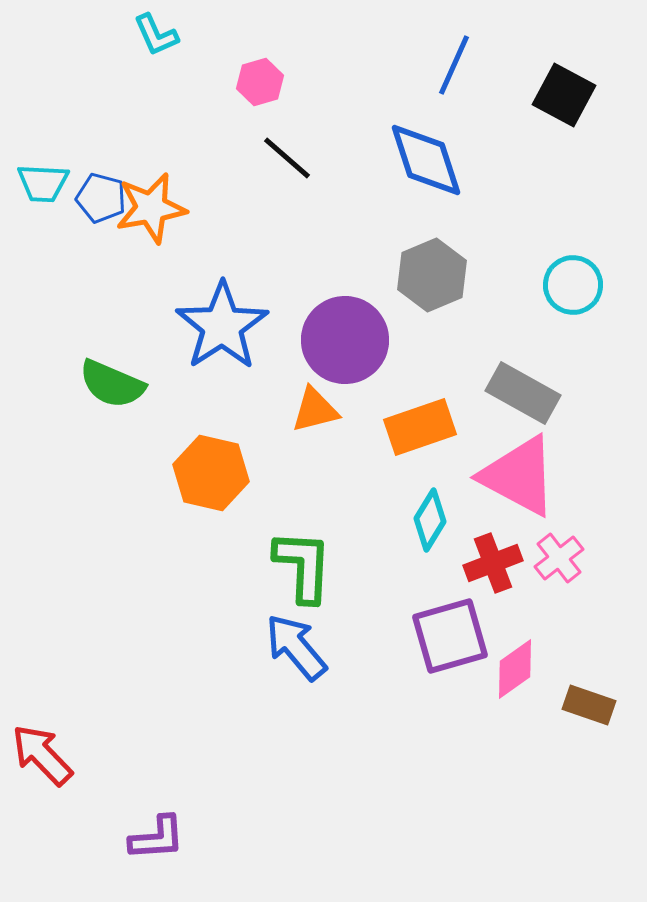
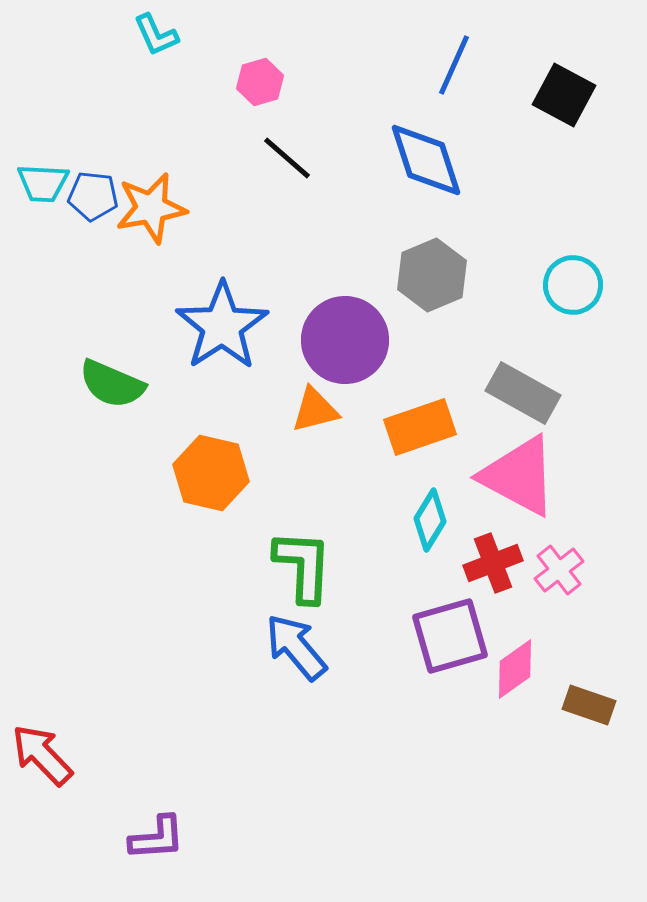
blue pentagon: moved 8 px left, 2 px up; rotated 9 degrees counterclockwise
pink cross: moved 12 px down
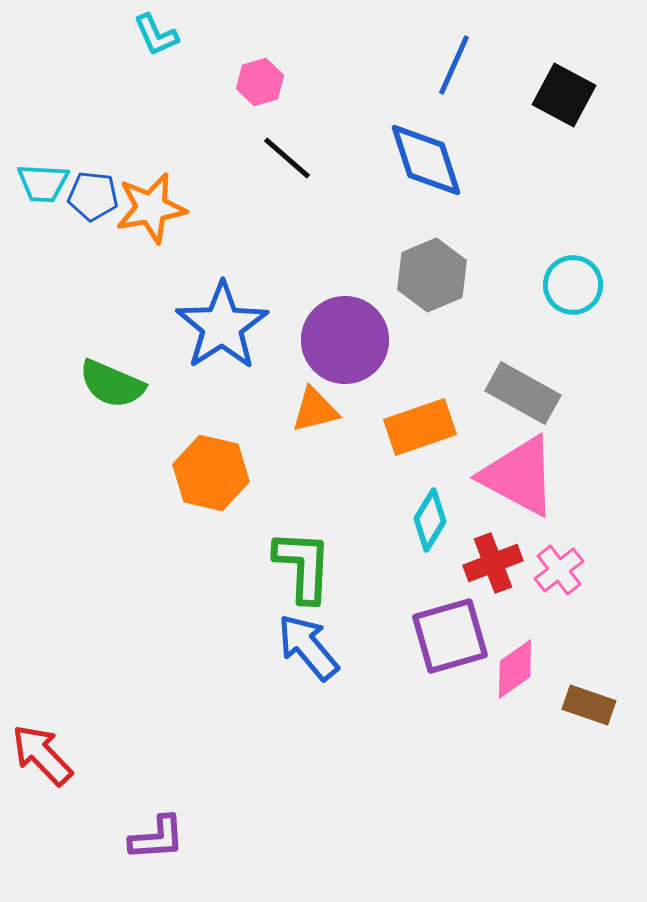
blue arrow: moved 12 px right
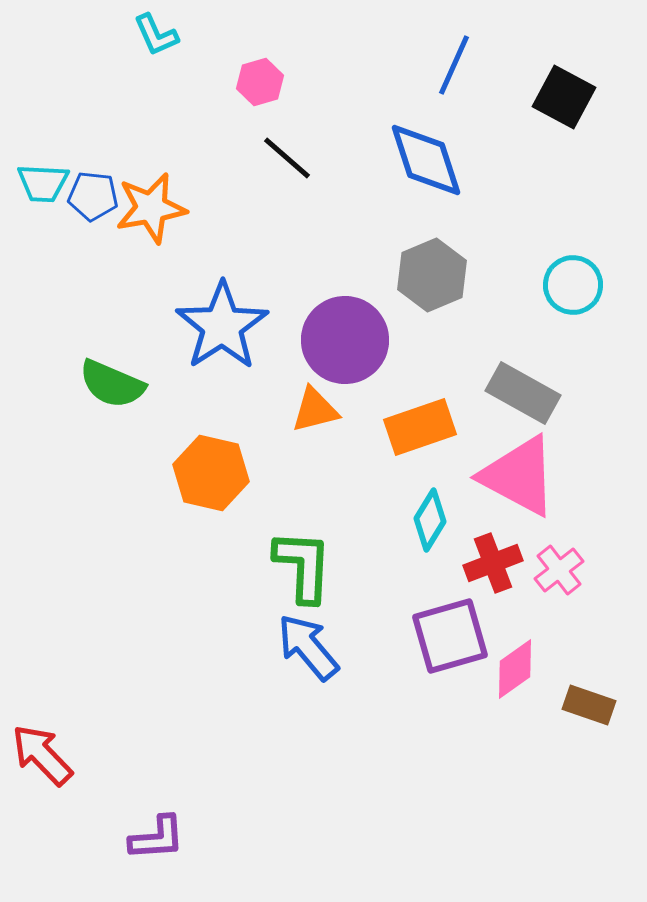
black square: moved 2 px down
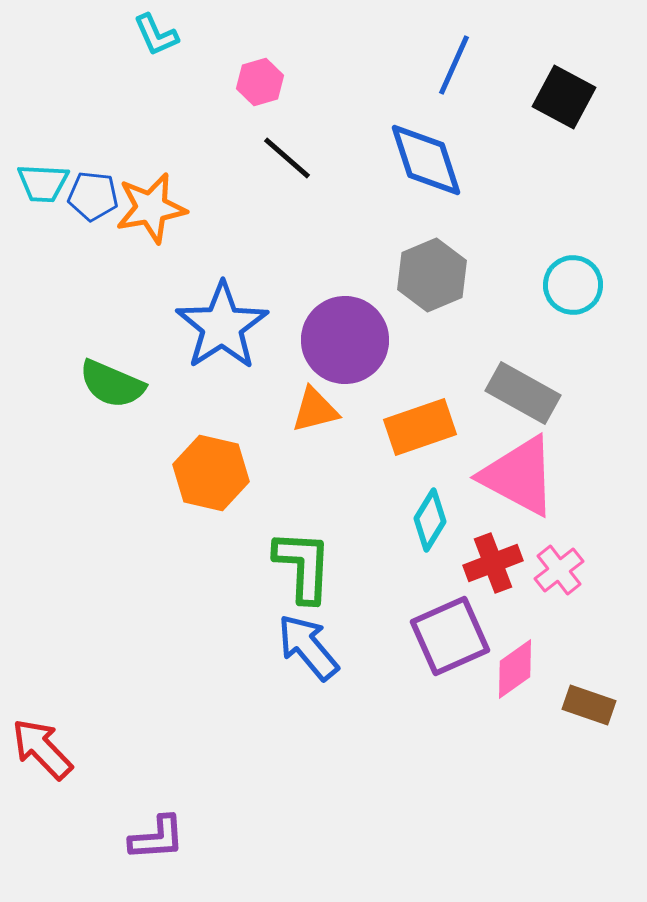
purple square: rotated 8 degrees counterclockwise
red arrow: moved 6 px up
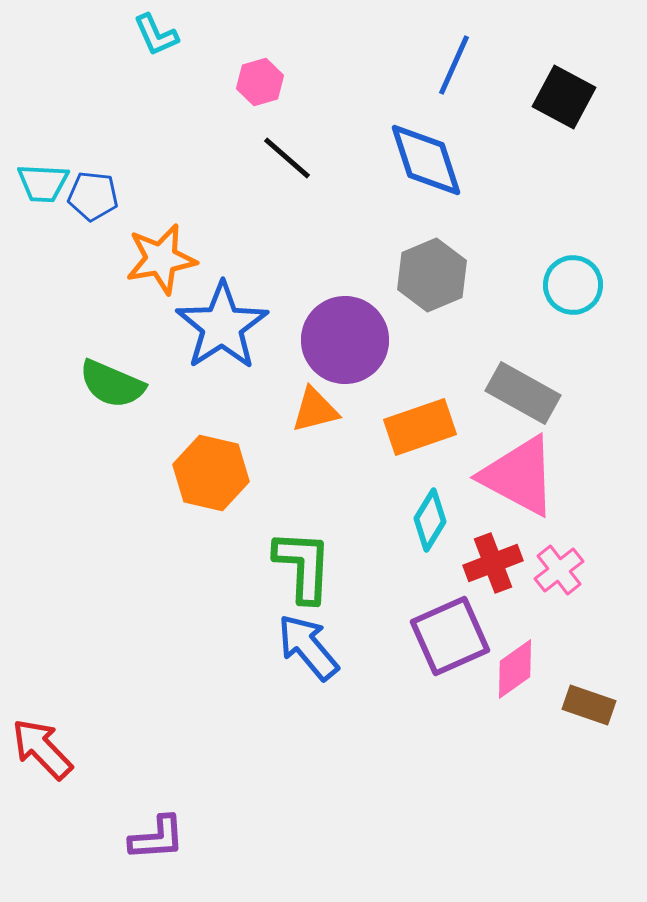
orange star: moved 10 px right, 51 px down
